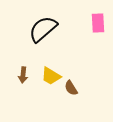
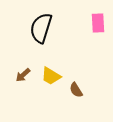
black semicircle: moved 2 px left, 1 px up; rotated 32 degrees counterclockwise
brown arrow: rotated 42 degrees clockwise
brown semicircle: moved 5 px right, 2 px down
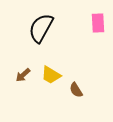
black semicircle: rotated 12 degrees clockwise
yellow trapezoid: moved 1 px up
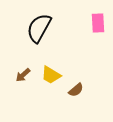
black semicircle: moved 2 px left
brown semicircle: rotated 98 degrees counterclockwise
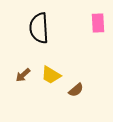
black semicircle: rotated 32 degrees counterclockwise
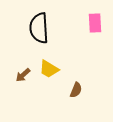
pink rectangle: moved 3 px left
yellow trapezoid: moved 2 px left, 6 px up
brown semicircle: rotated 28 degrees counterclockwise
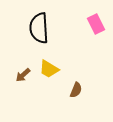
pink rectangle: moved 1 px right, 1 px down; rotated 24 degrees counterclockwise
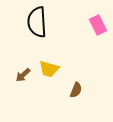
pink rectangle: moved 2 px right, 1 px down
black semicircle: moved 2 px left, 6 px up
yellow trapezoid: rotated 15 degrees counterclockwise
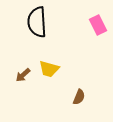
brown semicircle: moved 3 px right, 7 px down
